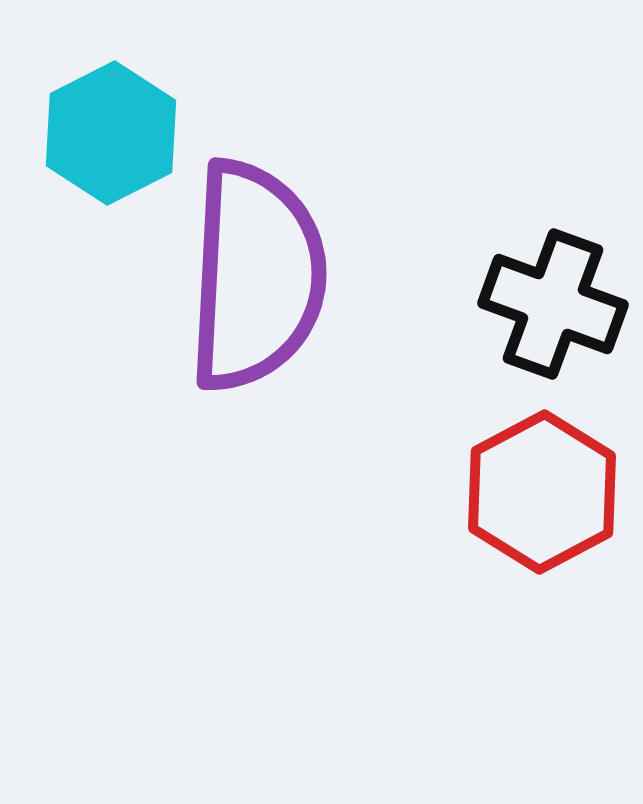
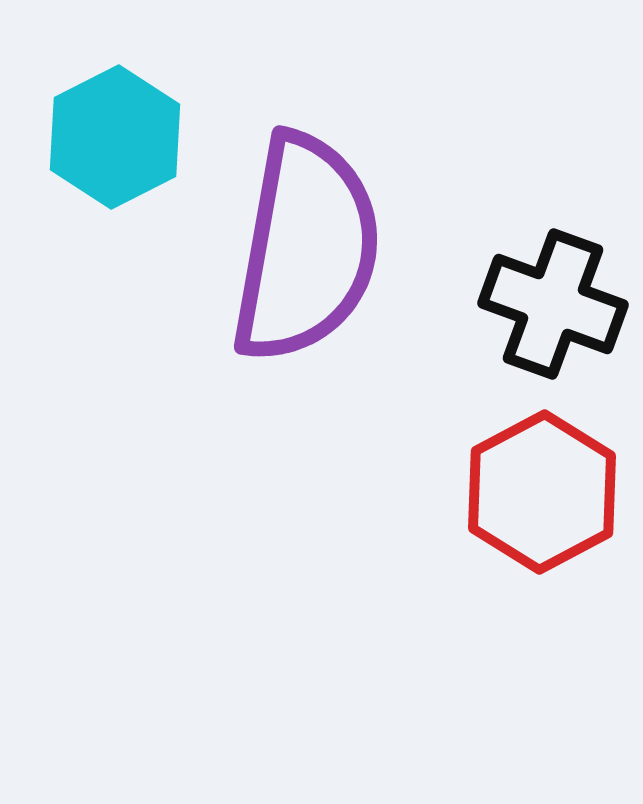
cyan hexagon: moved 4 px right, 4 px down
purple semicircle: moved 50 px right, 28 px up; rotated 7 degrees clockwise
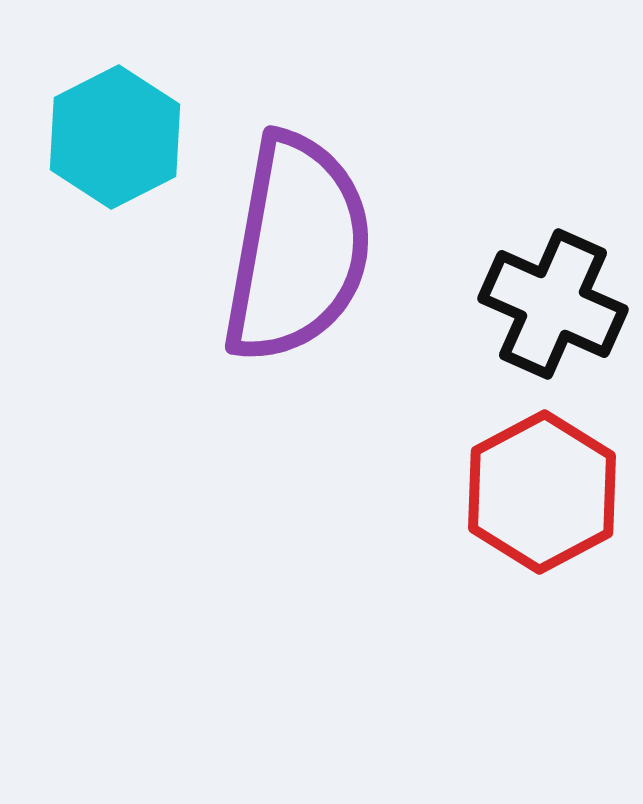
purple semicircle: moved 9 px left
black cross: rotated 4 degrees clockwise
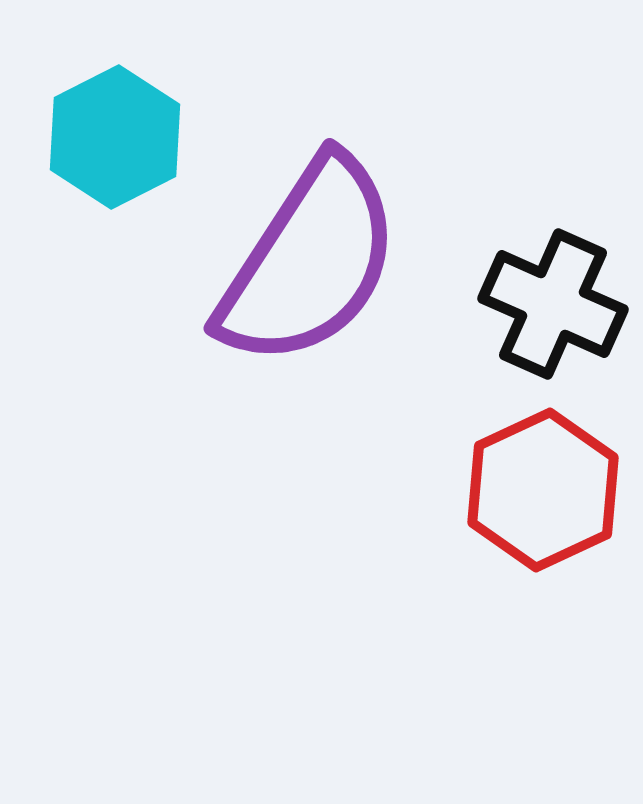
purple semicircle: moved 12 px right, 14 px down; rotated 23 degrees clockwise
red hexagon: moved 1 px right, 2 px up; rotated 3 degrees clockwise
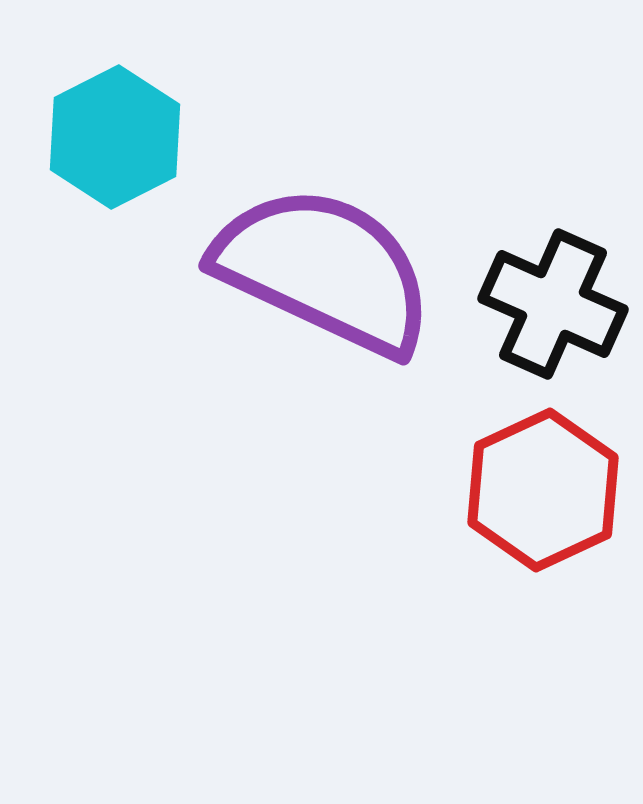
purple semicircle: moved 15 px right, 8 px down; rotated 98 degrees counterclockwise
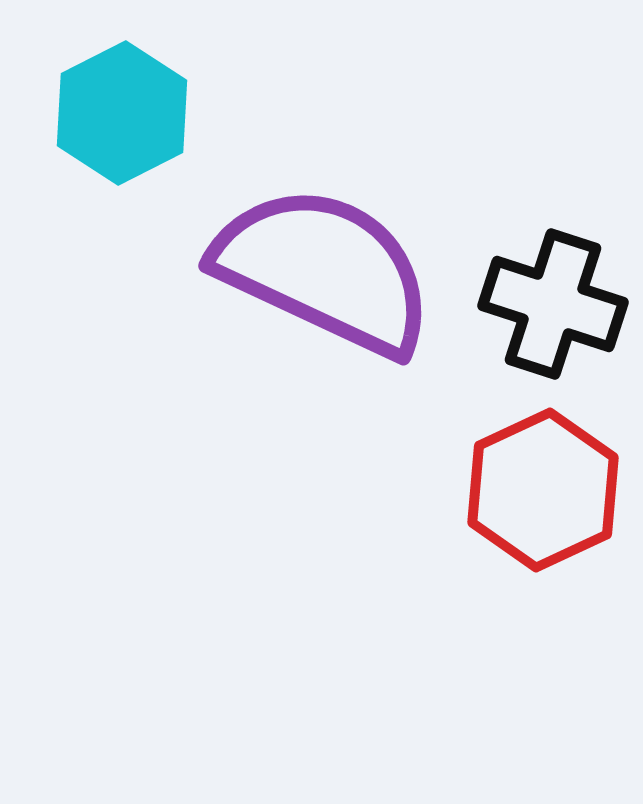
cyan hexagon: moved 7 px right, 24 px up
black cross: rotated 6 degrees counterclockwise
